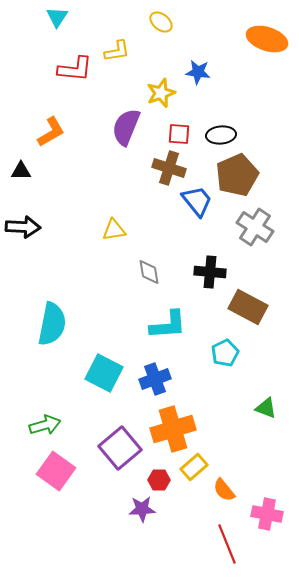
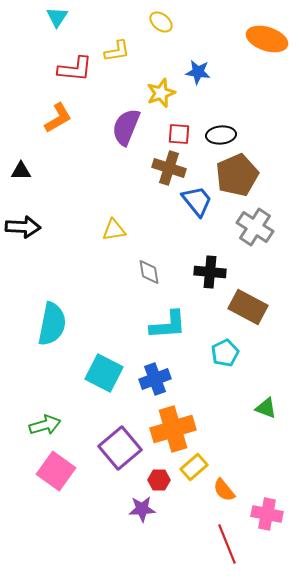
orange L-shape: moved 7 px right, 14 px up
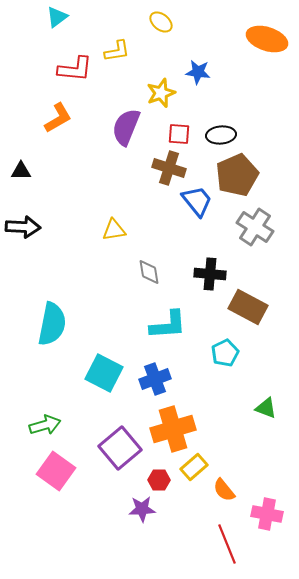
cyan triangle: rotated 20 degrees clockwise
black cross: moved 2 px down
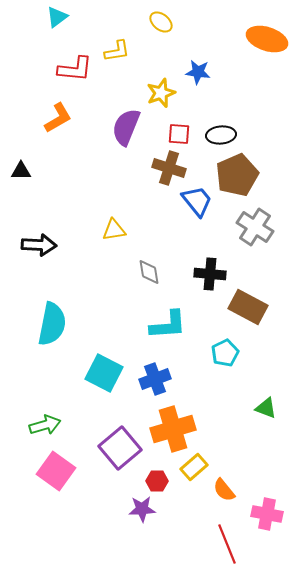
black arrow: moved 16 px right, 18 px down
red hexagon: moved 2 px left, 1 px down
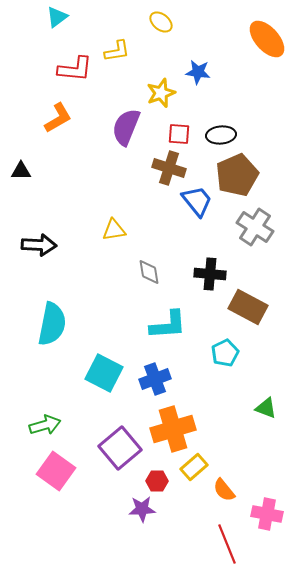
orange ellipse: rotated 30 degrees clockwise
